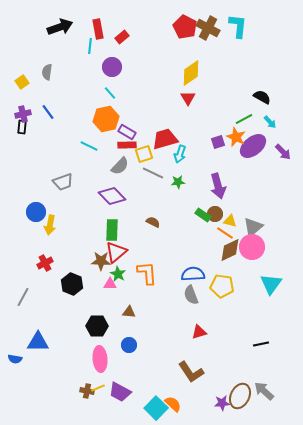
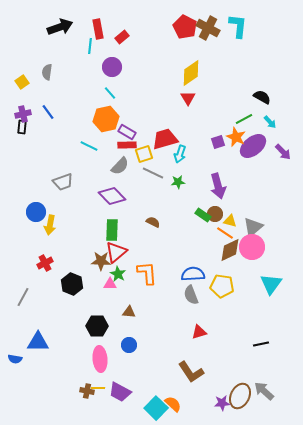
yellow line at (98, 388): rotated 24 degrees clockwise
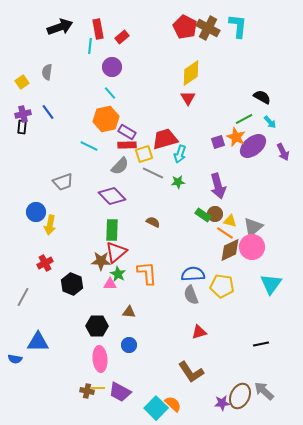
purple arrow at (283, 152): rotated 18 degrees clockwise
